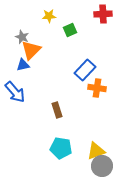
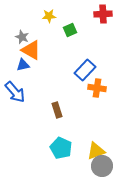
orange triangle: rotated 45 degrees counterclockwise
cyan pentagon: rotated 15 degrees clockwise
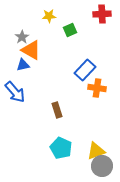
red cross: moved 1 px left
gray star: rotated 16 degrees clockwise
